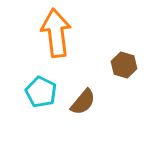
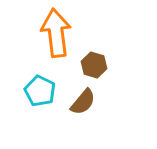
brown hexagon: moved 30 px left
cyan pentagon: moved 1 px left, 1 px up
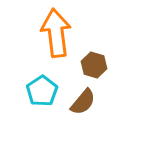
cyan pentagon: moved 2 px right; rotated 12 degrees clockwise
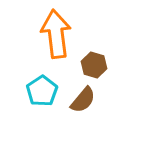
orange arrow: moved 1 px down
brown semicircle: moved 2 px up
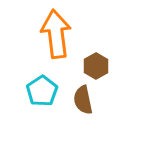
brown hexagon: moved 2 px right, 1 px down; rotated 15 degrees clockwise
brown semicircle: rotated 128 degrees clockwise
